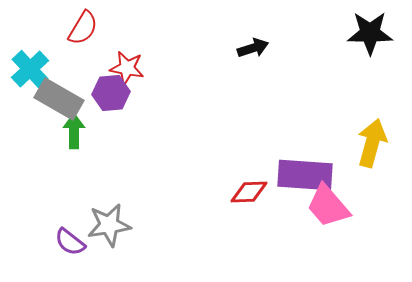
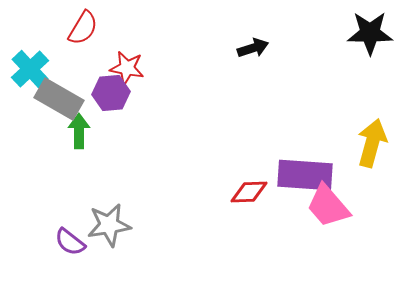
green arrow: moved 5 px right
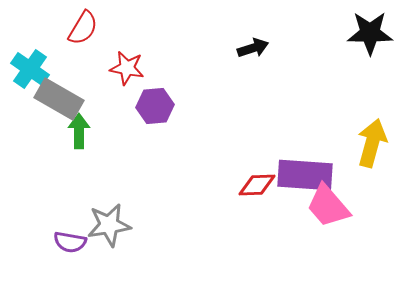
cyan cross: rotated 12 degrees counterclockwise
purple hexagon: moved 44 px right, 13 px down
red diamond: moved 8 px right, 7 px up
purple semicircle: rotated 28 degrees counterclockwise
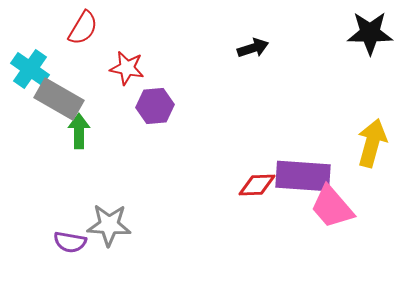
purple rectangle: moved 2 px left, 1 px down
pink trapezoid: moved 4 px right, 1 px down
gray star: rotated 12 degrees clockwise
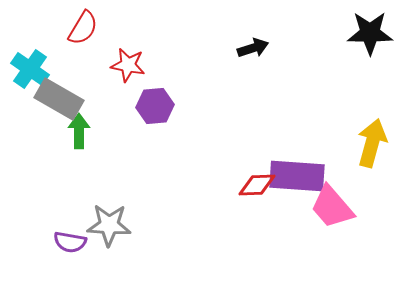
red star: moved 1 px right, 3 px up
purple rectangle: moved 6 px left
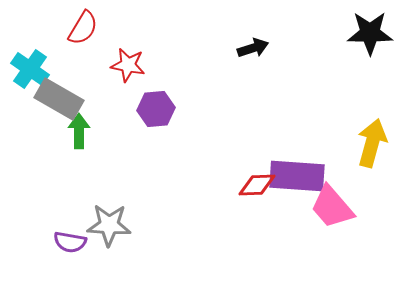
purple hexagon: moved 1 px right, 3 px down
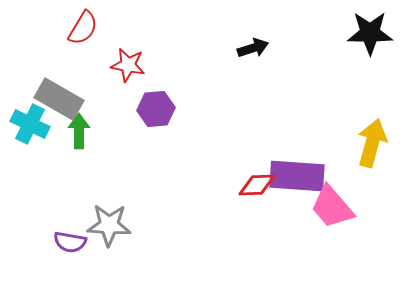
cyan cross: moved 55 px down; rotated 9 degrees counterclockwise
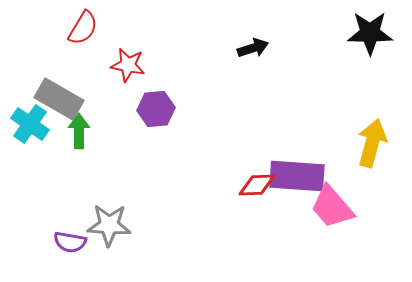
cyan cross: rotated 9 degrees clockwise
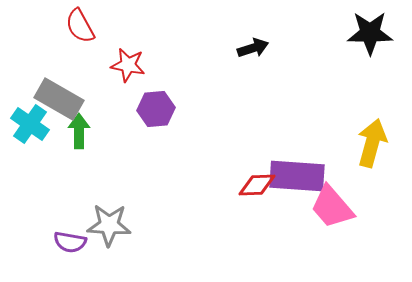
red semicircle: moved 3 px left, 2 px up; rotated 120 degrees clockwise
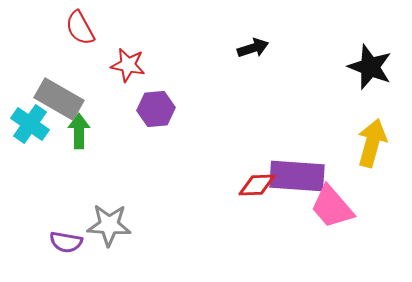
red semicircle: moved 2 px down
black star: moved 34 px down; rotated 21 degrees clockwise
purple semicircle: moved 4 px left
